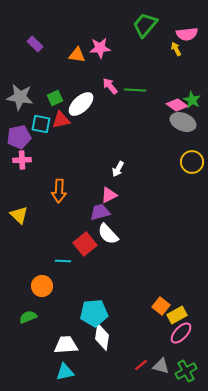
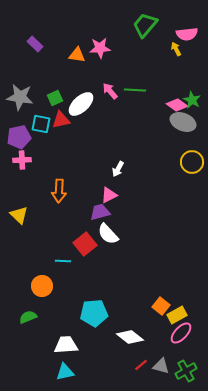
pink arrow: moved 5 px down
white diamond: moved 28 px right; rotated 60 degrees counterclockwise
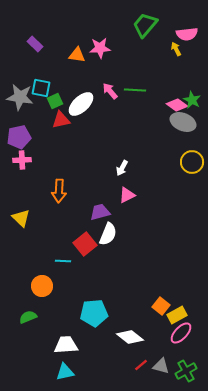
green square: moved 3 px down
cyan square: moved 36 px up
white arrow: moved 4 px right, 1 px up
pink triangle: moved 18 px right
yellow triangle: moved 2 px right, 3 px down
white semicircle: rotated 115 degrees counterclockwise
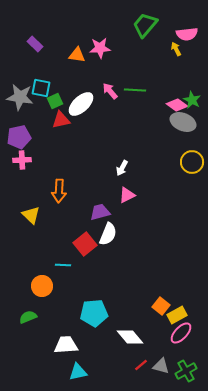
yellow triangle: moved 10 px right, 3 px up
cyan line: moved 4 px down
white diamond: rotated 12 degrees clockwise
cyan triangle: moved 13 px right
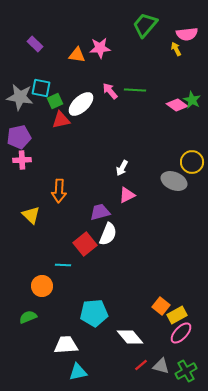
gray ellipse: moved 9 px left, 59 px down
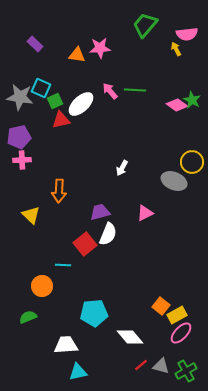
cyan square: rotated 12 degrees clockwise
pink triangle: moved 18 px right, 18 px down
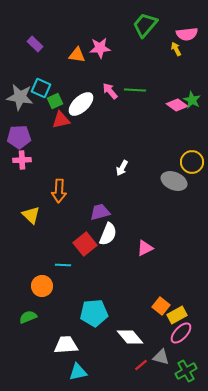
purple pentagon: rotated 10 degrees clockwise
pink triangle: moved 35 px down
gray triangle: moved 9 px up
